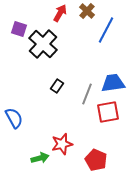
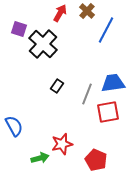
blue semicircle: moved 8 px down
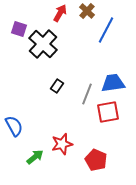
green arrow: moved 5 px left, 1 px up; rotated 24 degrees counterclockwise
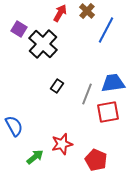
purple square: rotated 14 degrees clockwise
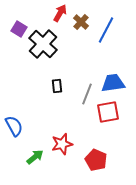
brown cross: moved 6 px left, 11 px down
black rectangle: rotated 40 degrees counterclockwise
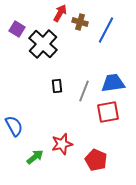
brown cross: moved 1 px left; rotated 28 degrees counterclockwise
purple square: moved 2 px left
gray line: moved 3 px left, 3 px up
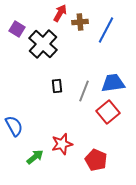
brown cross: rotated 21 degrees counterclockwise
red square: rotated 30 degrees counterclockwise
